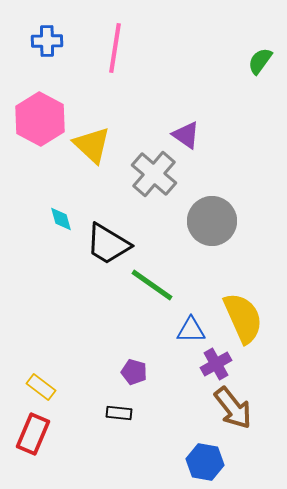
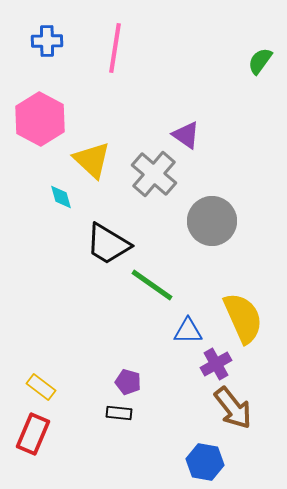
yellow triangle: moved 15 px down
cyan diamond: moved 22 px up
blue triangle: moved 3 px left, 1 px down
purple pentagon: moved 6 px left, 10 px down
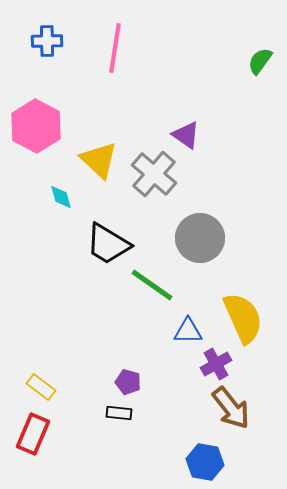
pink hexagon: moved 4 px left, 7 px down
yellow triangle: moved 7 px right
gray circle: moved 12 px left, 17 px down
brown arrow: moved 2 px left
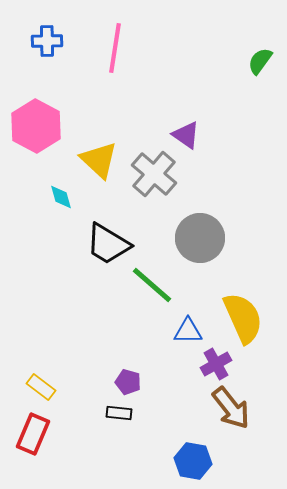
green line: rotated 6 degrees clockwise
blue hexagon: moved 12 px left, 1 px up
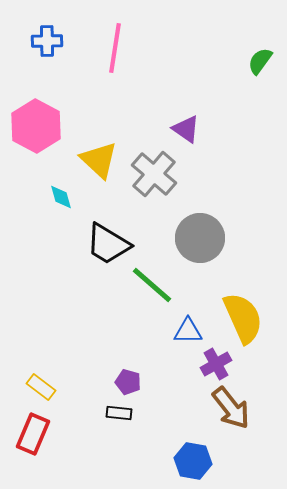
purple triangle: moved 6 px up
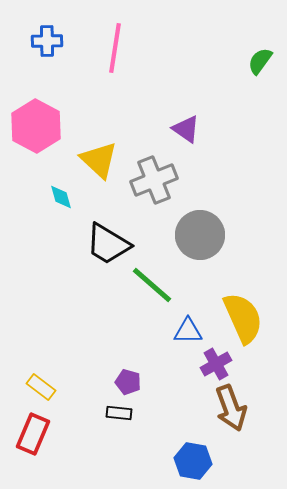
gray cross: moved 6 px down; rotated 27 degrees clockwise
gray circle: moved 3 px up
brown arrow: rotated 18 degrees clockwise
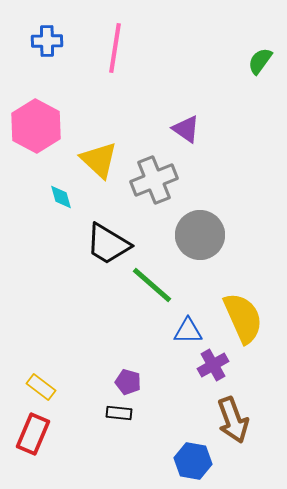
purple cross: moved 3 px left, 1 px down
brown arrow: moved 2 px right, 12 px down
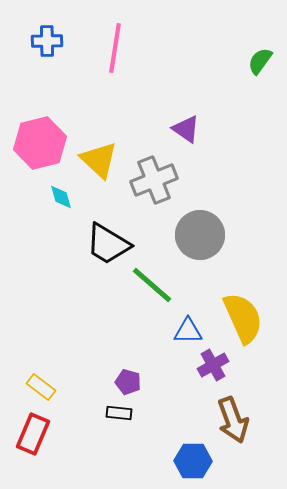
pink hexagon: moved 4 px right, 17 px down; rotated 18 degrees clockwise
blue hexagon: rotated 9 degrees counterclockwise
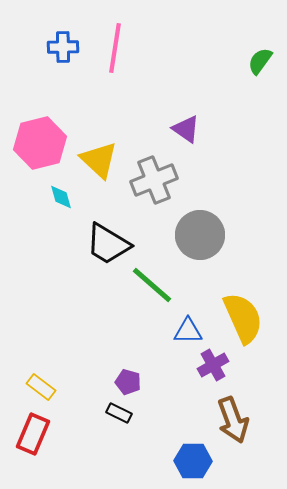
blue cross: moved 16 px right, 6 px down
black rectangle: rotated 20 degrees clockwise
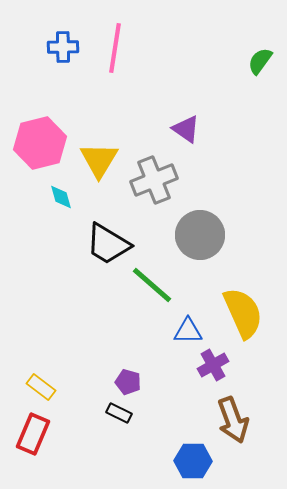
yellow triangle: rotated 18 degrees clockwise
yellow semicircle: moved 5 px up
